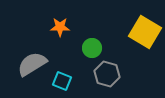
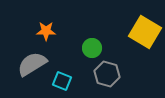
orange star: moved 14 px left, 4 px down
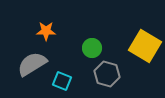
yellow square: moved 14 px down
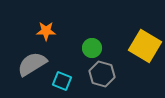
gray hexagon: moved 5 px left
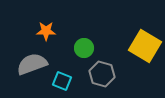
green circle: moved 8 px left
gray semicircle: rotated 12 degrees clockwise
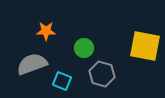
yellow square: rotated 20 degrees counterclockwise
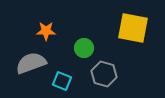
yellow square: moved 12 px left, 18 px up
gray semicircle: moved 1 px left, 1 px up
gray hexagon: moved 2 px right
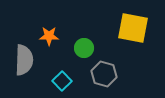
orange star: moved 3 px right, 5 px down
gray semicircle: moved 7 px left, 3 px up; rotated 112 degrees clockwise
cyan square: rotated 24 degrees clockwise
